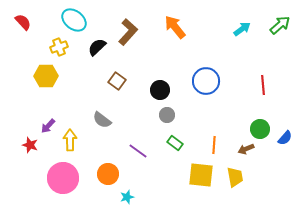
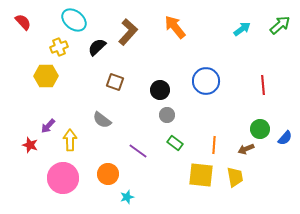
brown square: moved 2 px left, 1 px down; rotated 18 degrees counterclockwise
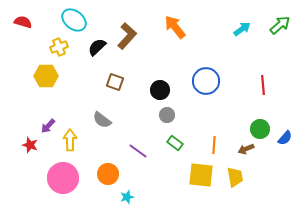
red semicircle: rotated 30 degrees counterclockwise
brown L-shape: moved 1 px left, 4 px down
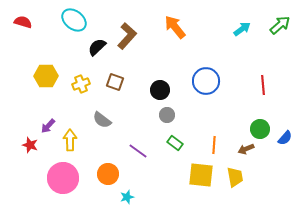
yellow cross: moved 22 px right, 37 px down
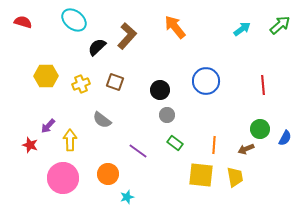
blue semicircle: rotated 14 degrees counterclockwise
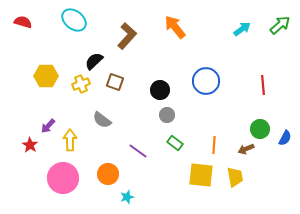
black semicircle: moved 3 px left, 14 px down
red star: rotated 14 degrees clockwise
